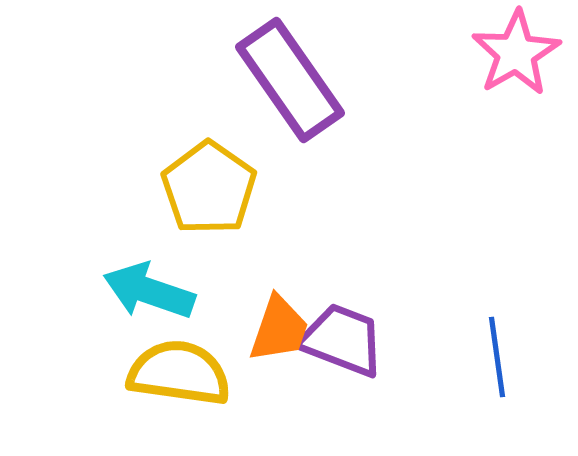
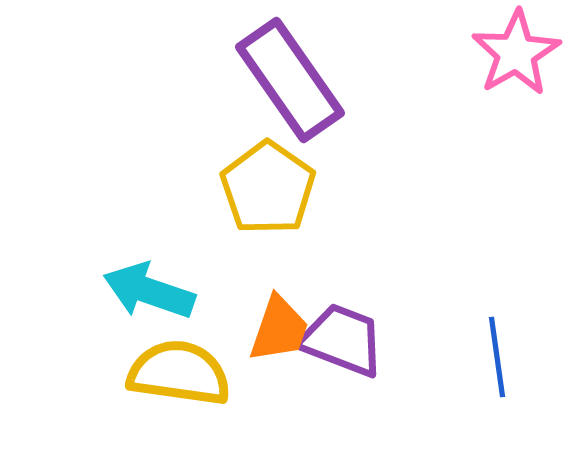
yellow pentagon: moved 59 px right
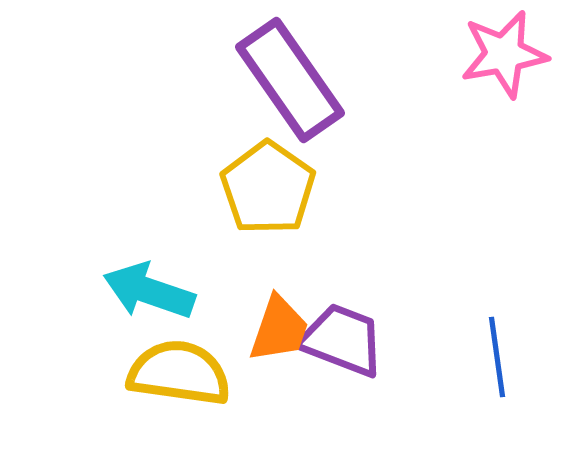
pink star: moved 12 px left, 1 px down; rotated 20 degrees clockwise
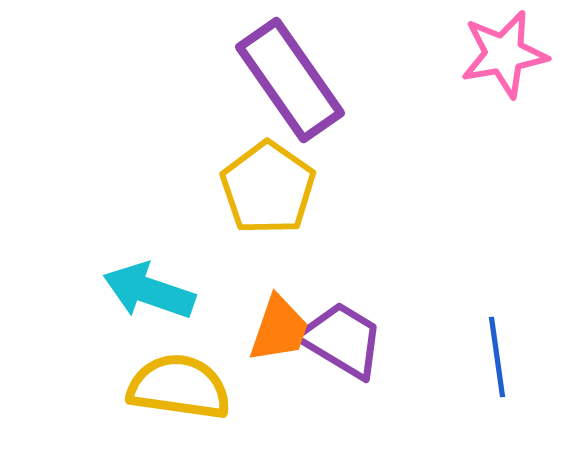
purple trapezoid: rotated 10 degrees clockwise
yellow semicircle: moved 14 px down
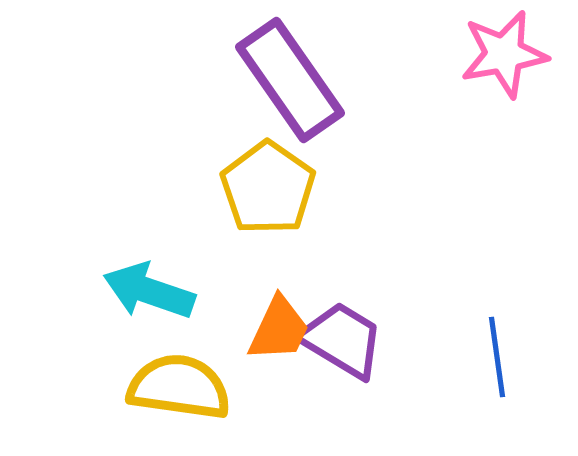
orange trapezoid: rotated 6 degrees clockwise
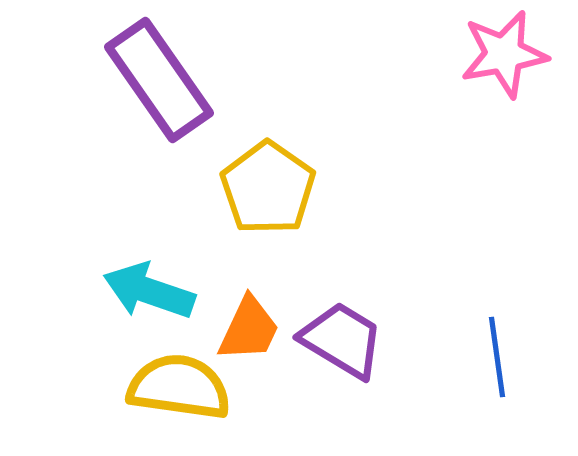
purple rectangle: moved 131 px left
orange trapezoid: moved 30 px left
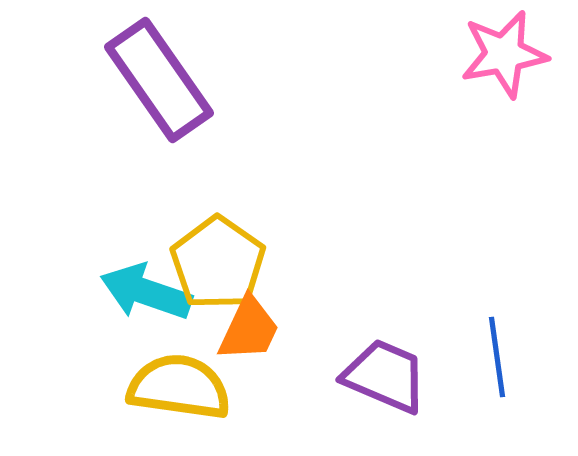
yellow pentagon: moved 50 px left, 75 px down
cyan arrow: moved 3 px left, 1 px down
purple trapezoid: moved 43 px right, 36 px down; rotated 8 degrees counterclockwise
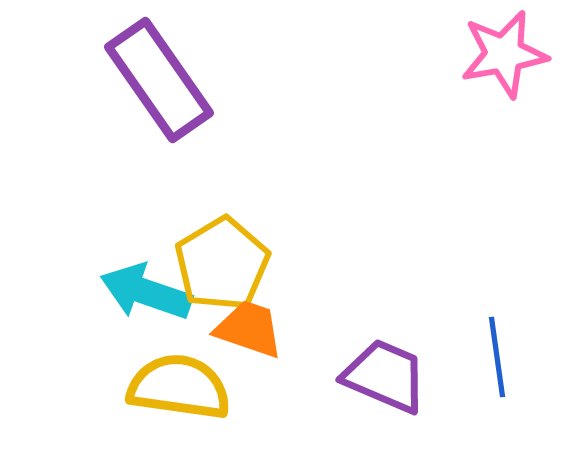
yellow pentagon: moved 4 px right, 1 px down; rotated 6 degrees clockwise
orange trapezoid: rotated 96 degrees counterclockwise
